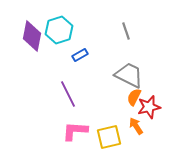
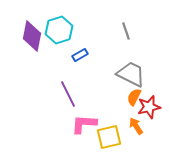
gray trapezoid: moved 2 px right, 1 px up
pink L-shape: moved 9 px right, 7 px up
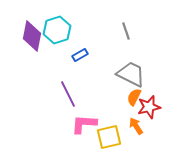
cyan hexagon: moved 2 px left
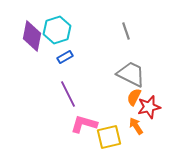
blue rectangle: moved 15 px left, 2 px down
pink L-shape: rotated 12 degrees clockwise
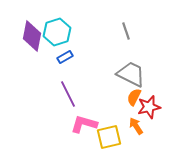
cyan hexagon: moved 2 px down
